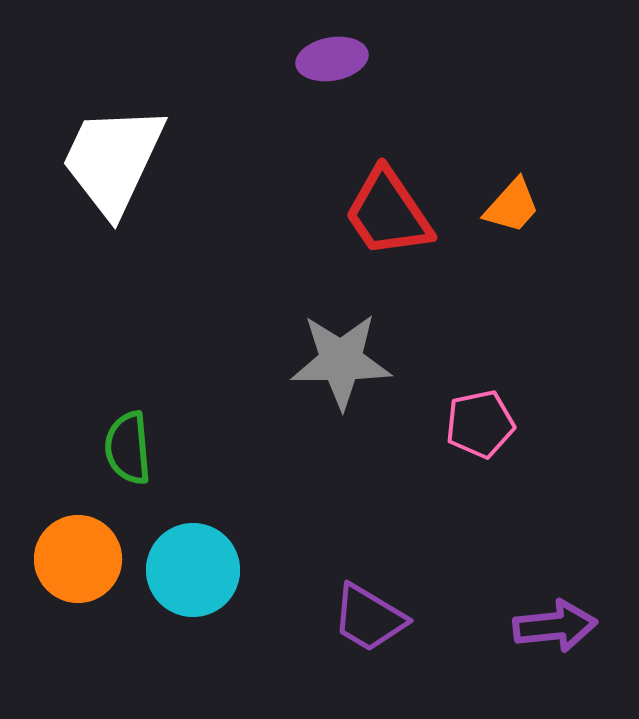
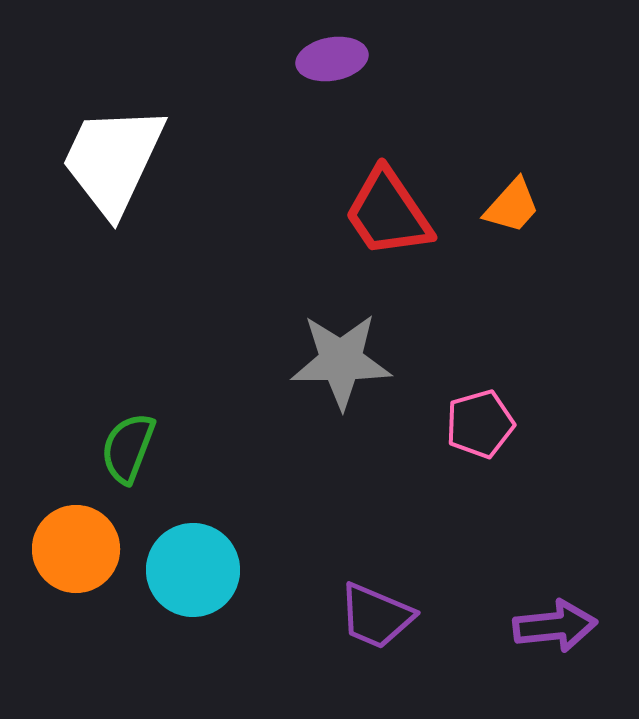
pink pentagon: rotated 4 degrees counterclockwise
green semicircle: rotated 26 degrees clockwise
orange circle: moved 2 px left, 10 px up
purple trapezoid: moved 7 px right, 2 px up; rotated 8 degrees counterclockwise
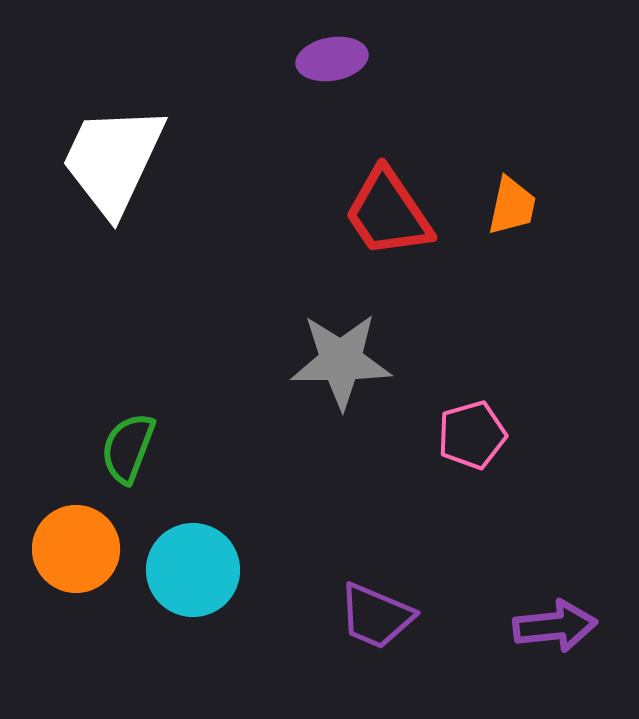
orange trapezoid: rotated 30 degrees counterclockwise
pink pentagon: moved 8 px left, 11 px down
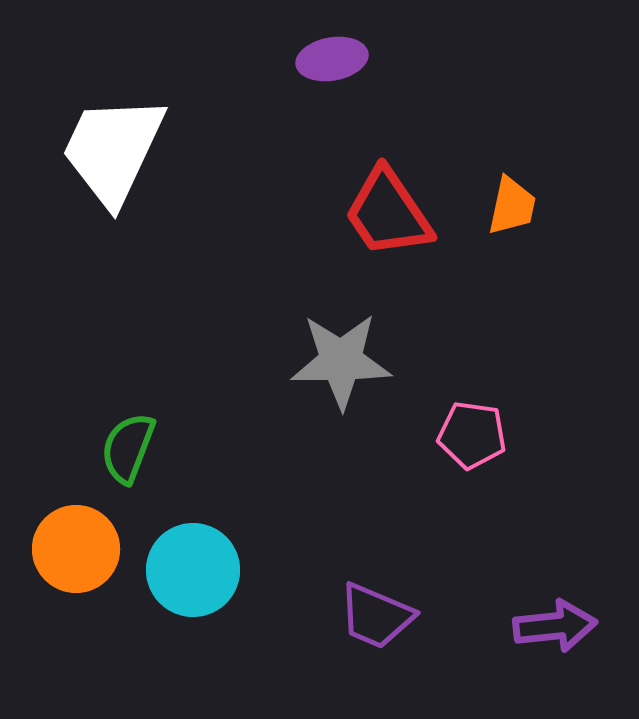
white trapezoid: moved 10 px up
pink pentagon: rotated 24 degrees clockwise
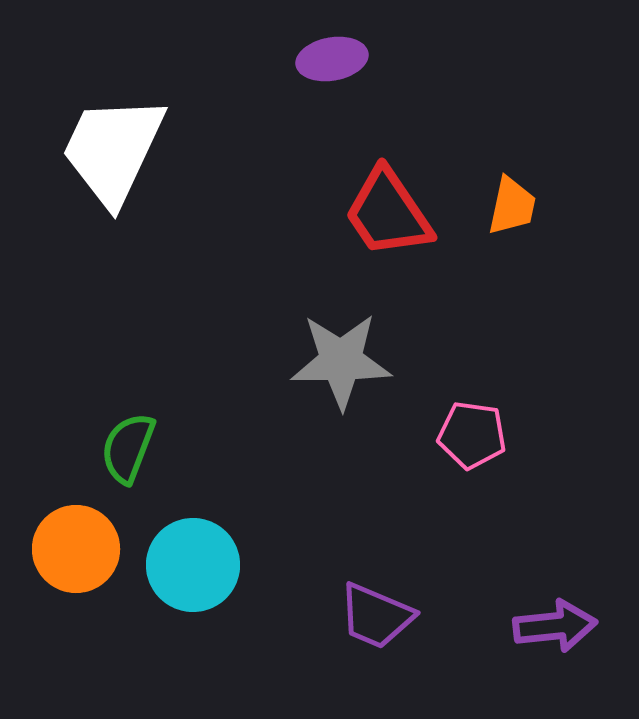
cyan circle: moved 5 px up
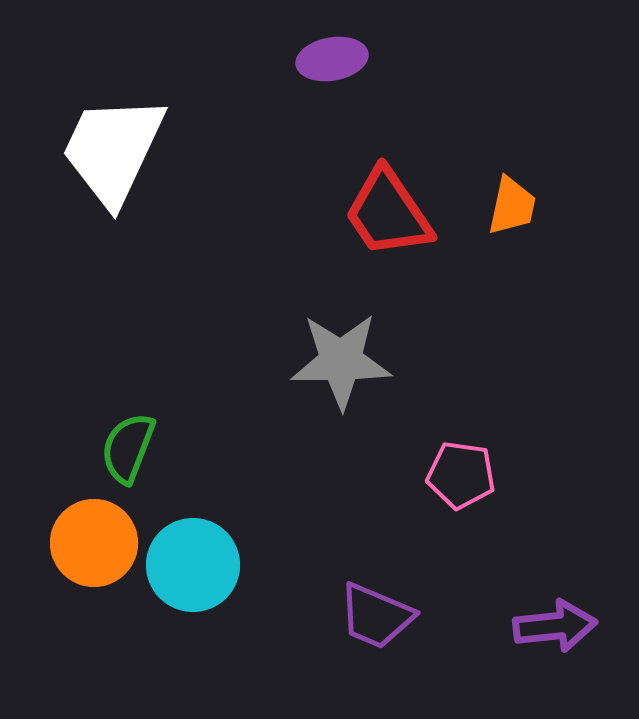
pink pentagon: moved 11 px left, 40 px down
orange circle: moved 18 px right, 6 px up
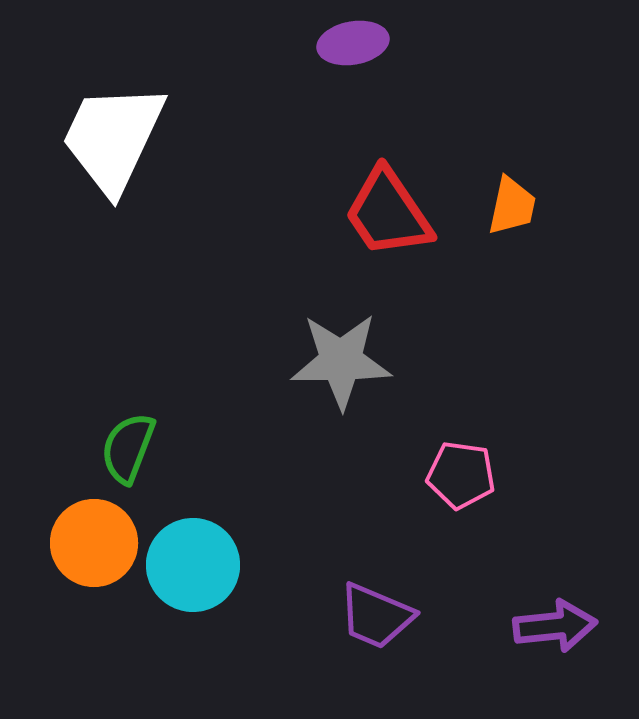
purple ellipse: moved 21 px right, 16 px up
white trapezoid: moved 12 px up
